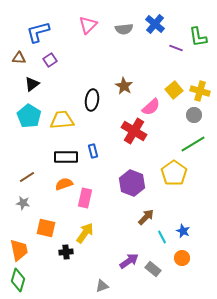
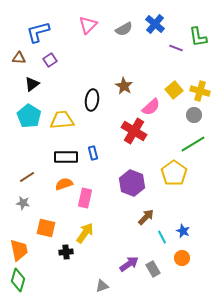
gray semicircle: rotated 24 degrees counterclockwise
blue rectangle: moved 2 px down
purple arrow: moved 3 px down
gray rectangle: rotated 21 degrees clockwise
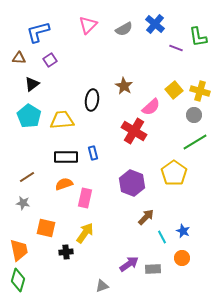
green line: moved 2 px right, 2 px up
gray rectangle: rotated 63 degrees counterclockwise
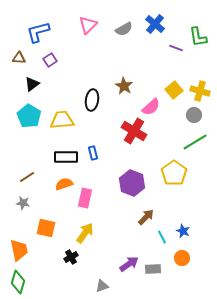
black cross: moved 5 px right, 5 px down; rotated 24 degrees counterclockwise
green diamond: moved 2 px down
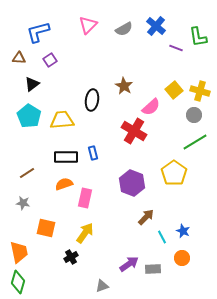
blue cross: moved 1 px right, 2 px down
brown line: moved 4 px up
orange trapezoid: moved 2 px down
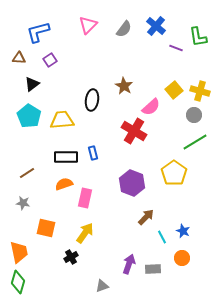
gray semicircle: rotated 24 degrees counterclockwise
purple arrow: rotated 36 degrees counterclockwise
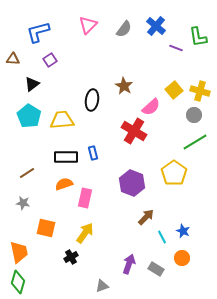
brown triangle: moved 6 px left, 1 px down
gray rectangle: moved 3 px right; rotated 35 degrees clockwise
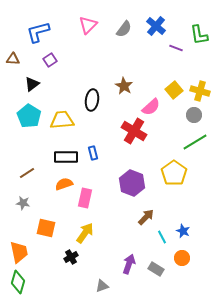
green L-shape: moved 1 px right, 2 px up
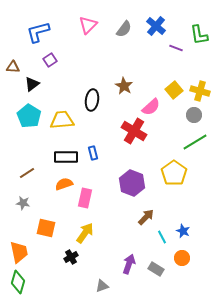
brown triangle: moved 8 px down
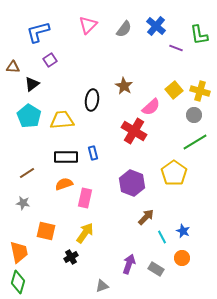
orange square: moved 3 px down
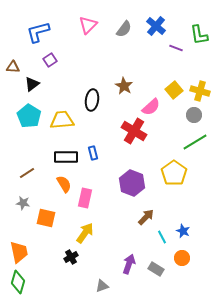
orange semicircle: rotated 78 degrees clockwise
orange square: moved 13 px up
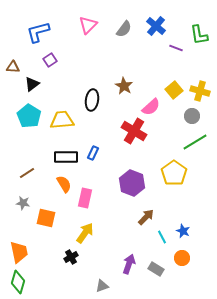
gray circle: moved 2 px left, 1 px down
blue rectangle: rotated 40 degrees clockwise
